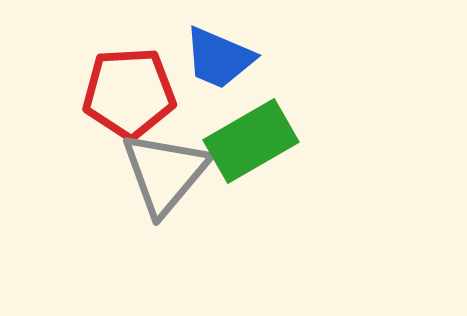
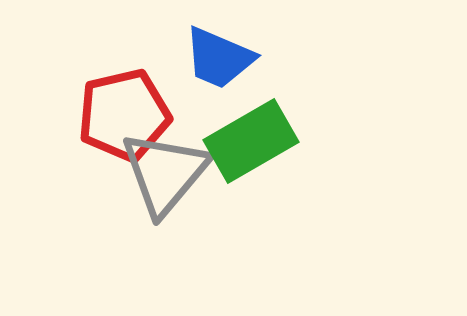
red pentagon: moved 5 px left, 22 px down; rotated 10 degrees counterclockwise
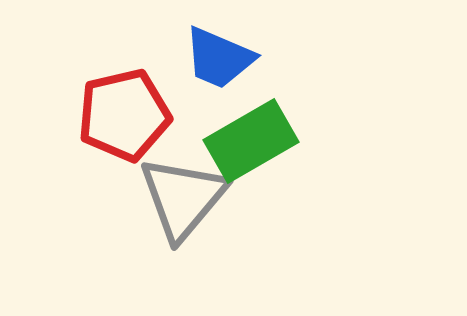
gray triangle: moved 18 px right, 25 px down
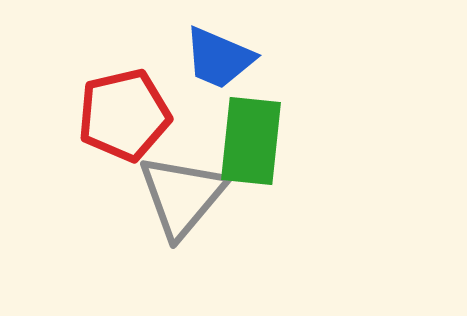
green rectangle: rotated 54 degrees counterclockwise
gray triangle: moved 1 px left, 2 px up
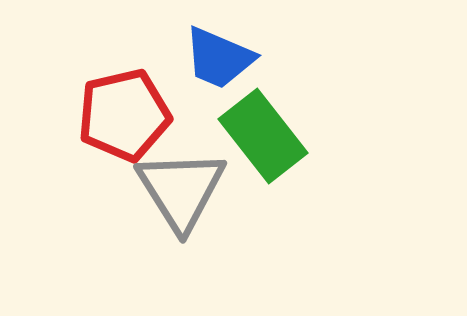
green rectangle: moved 12 px right, 5 px up; rotated 44 degrees counterclockwise
gray triangle: moved 1 px left, 6 px up; rotated 12 degrees counterclockwise
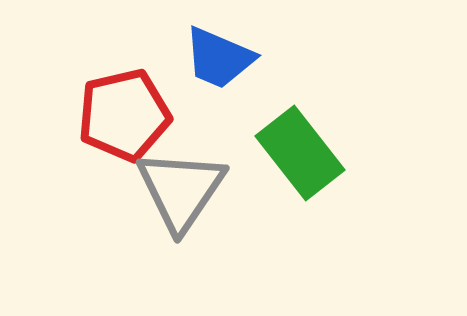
green rectangle: moved 37 px right, 17 px down
gray triangle: rotated 6 degrees clockwise
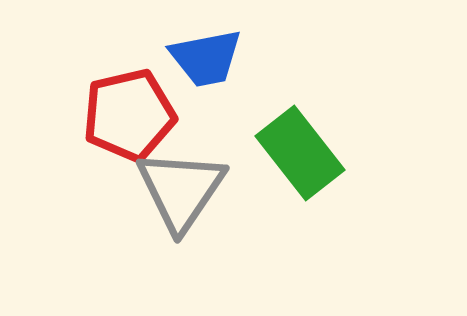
blue trapezoid: moved 13 px left; rotated 34 degrees counterclockwise
red pentagon: moved 5 px right
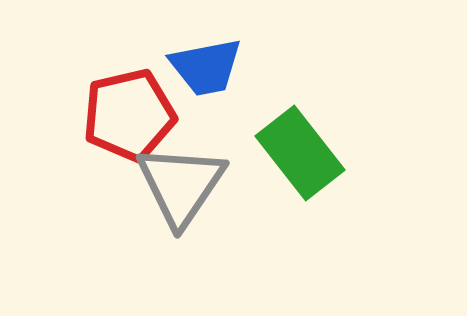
blue trapezoid: moved 9 px down
gray triangle: moved 5 px up
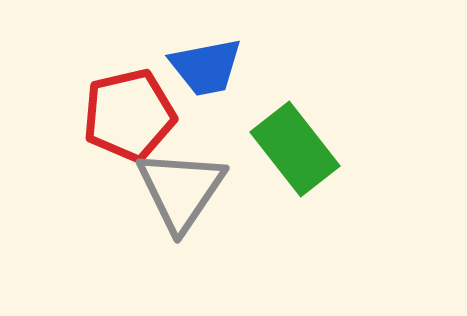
green rectangle: moved 5 px left, 4 px up
gray triangle: moved 5 px down
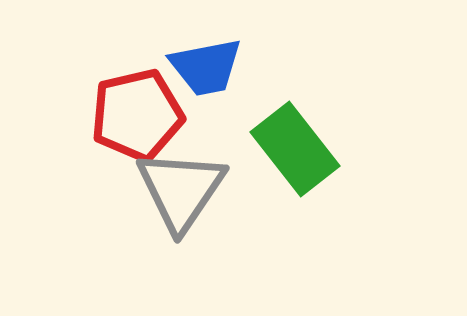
red pentagon: moved 8 px right
